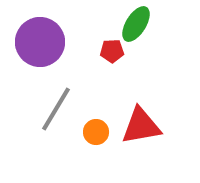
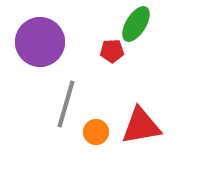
gray line: moved 10 px right, 5 px up; rotated 15 degrees counterclockwise
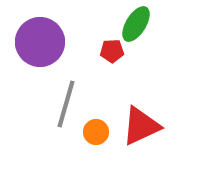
red triangle: rotated 15 degrees counterclockwise
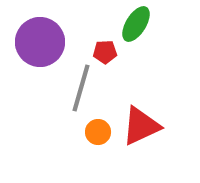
red pentagon: moved 7 px left, 1 px down
gray line: moved 15 px right, 16 px up
orange circle: moved 2 px right
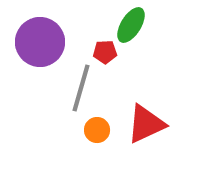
green ellipse: moved 5 px left, 1 px down
red triangle: moved 5 px right, 2 px up
orange circle: moved 1 px left, 2 px up
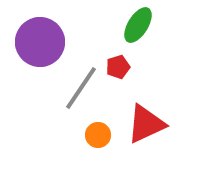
green ellipse: moved 7 px right
red pentagon: moved 13 px right, 15 px down; rotated 15 degrees counterclockwise
gray line: rotated 18 degrees clockwise
orange circle: moved 1 px right, 5 px down
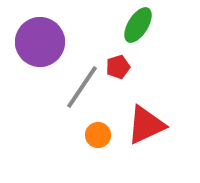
gray line: moved 1 px right, 1 px up
red triangle: moved 1 px down
